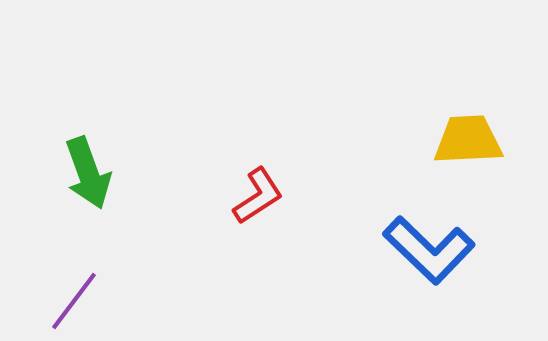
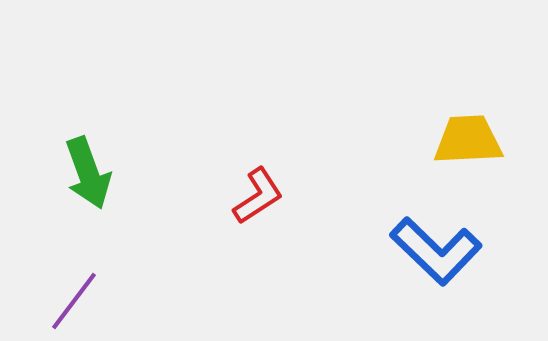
blue L-shape: moved 7 px right, 1 px down
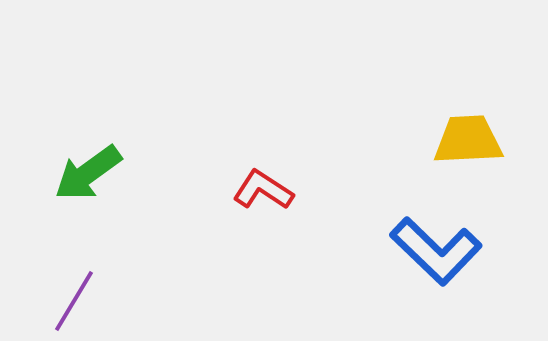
green arrow: rotated 74 degrees clockwise
red L-shape: moved 5 px right, 6 px up; rotated 114 degrees counterclockwise
purple line: rotated 6 degrees counterclockwise
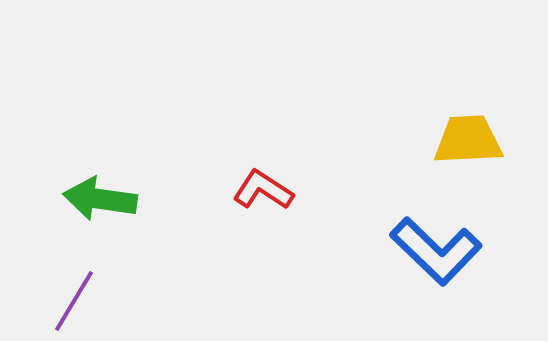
green arrow: moved 12 px right, 26 px down; rotated 44 degrees clockwise
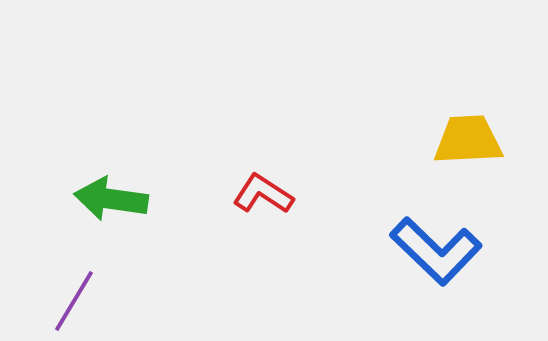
red L-shape: moved 4 px down
green arrow: moved 11 px right
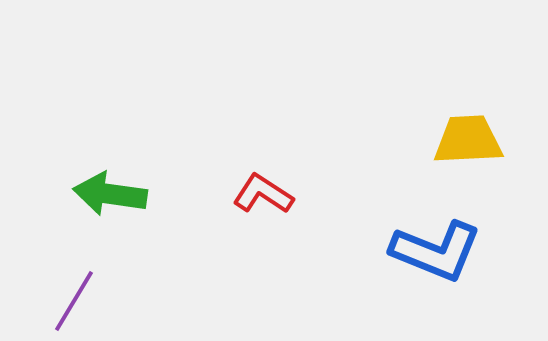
green arrow: moved 1 px left, 5 px up
blue L-shape: rotated 22 degrees counterclockwise
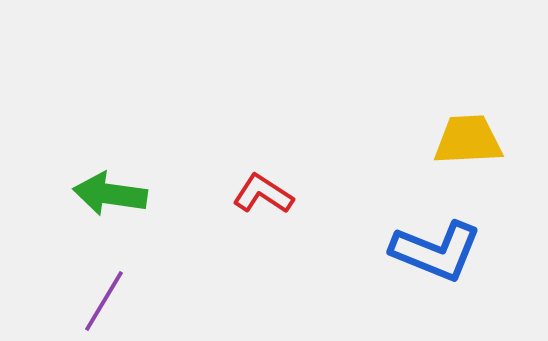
purple line: moved 30 px right
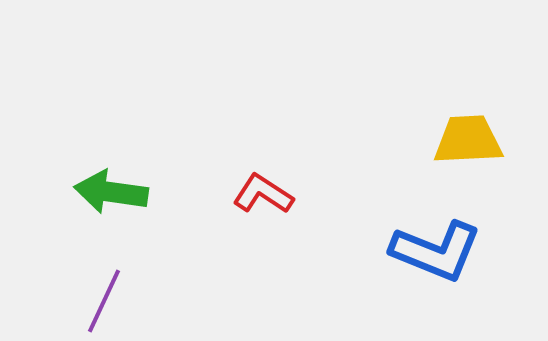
green arrow: moved 1 px right, 2 px up
purple line: rotated 6 degrees counterclockwise
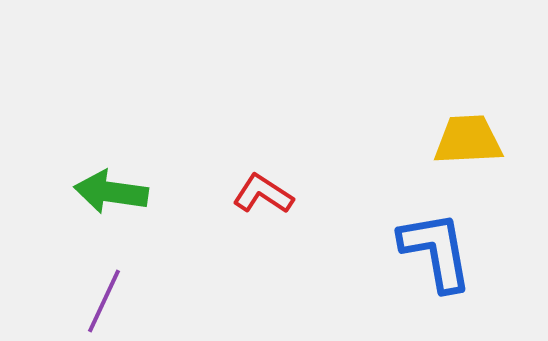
blue L-shape: rotated 122 degrees counterclockwise
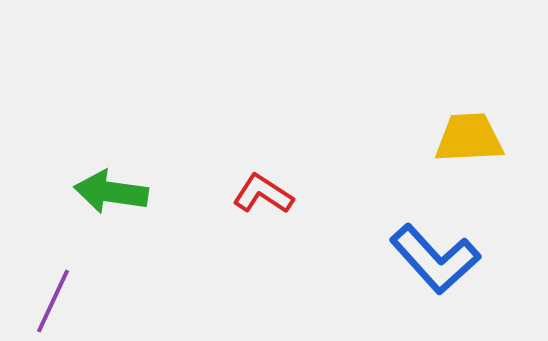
yellow trapezoid: moved 1 px right, 2 px up
blue L-shape: moved 1 px left, 8 px down; rotated 148 degrees clockwise
purple line: moved 51 px left
